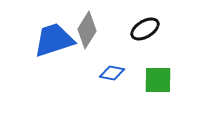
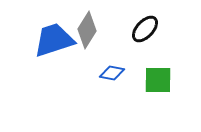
black ellipse: rotated 16 degrees counterclockwise
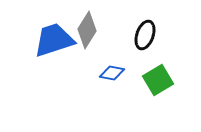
black ellipse: moved 6 px down; rotated 24 degrees counterclockwise
green square: rotated 32 degrees counterclockwise
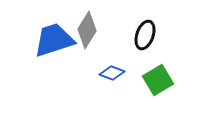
blue diamond: rotated 10 degrees clockwise
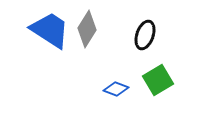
gray diamond: moved 1 px up
blue trapezoid: moved 4 px left, 10 px up; rotated 51 degrees clockwise
blue diamond: moved 4 px right, 16 px down
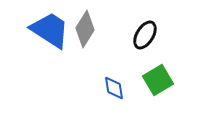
gray diamond: moved 2 px left
black ellipse: rotated 12 degrees clockwise
blue diamond: moved 2 px left, 1 px up; rotated 60 degrees clockwise
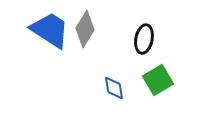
black ellipse: moved 1 px left, 4 px down; rotated 20 degrees counterclockwise
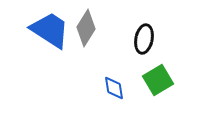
gray diamond: moved 1 px right, 1 px up
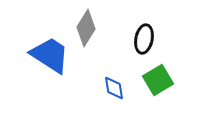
blue trapezoid: moved 25 px down
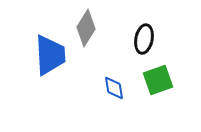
blue trapezoid: rotated 54 degrees clockwise
green square: rotated 12 degrees clockwise
